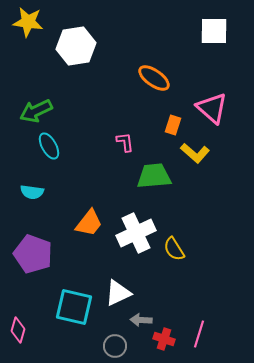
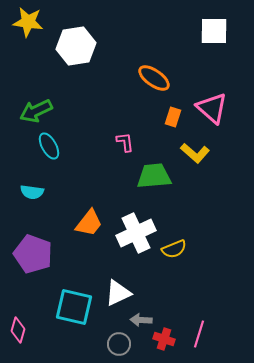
orange rectangle: moved 8 px up
yellow semicircle: rotated 80 degrees counterclockwise
gray circle: moved 4 px right, 2 px up
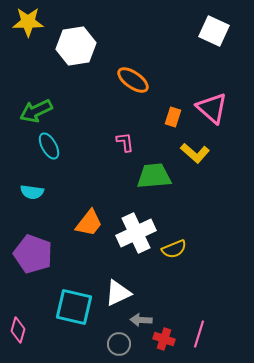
yellow star: rotated 8 degrees counterclockwise
white square: rotated 24 degrees clockwise
orange ellipse: moved 21 px left, 2 px down
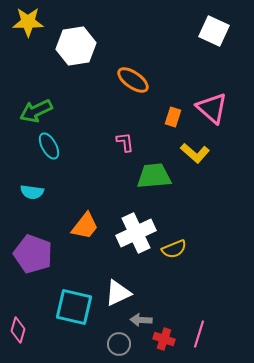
orange trapezoid: moved 4 px left, 3 px down
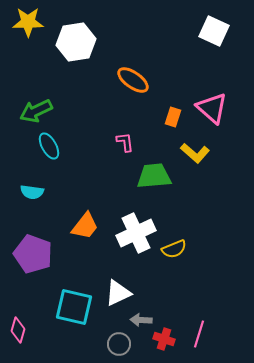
white hexagon: moved 4 px up
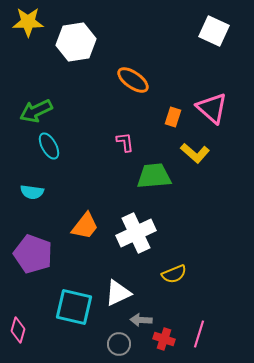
yellow semicircle: moved 25 px down
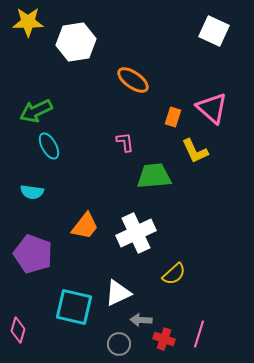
yellow L-shape: moved 2 px up; rotated 24 degrees clockwise
yellow semicircle: rotated 20 degrees counterclockwise
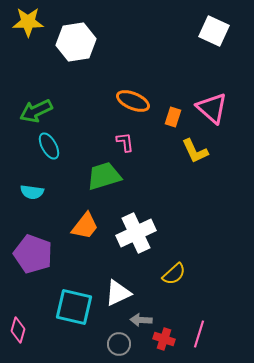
orange ellipse: moved 21 px down; rotated 12 degrees counterclockwise
green trapezoid: moved 50 px left; rotated 12 degrees counterclockwise
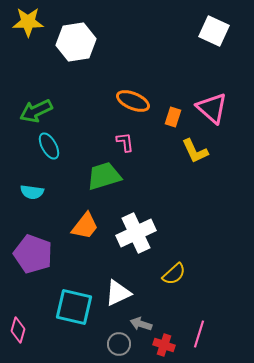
gray arrow: moved 4 px down; rotated 15 degrees clockwise
red cross: moved 6 px down
